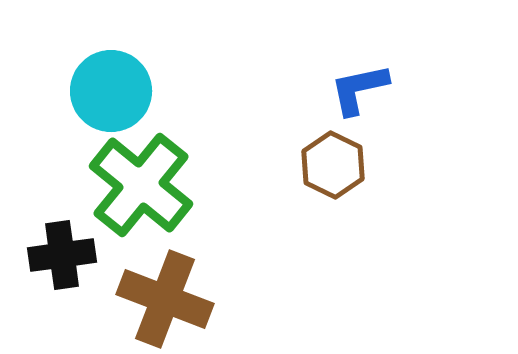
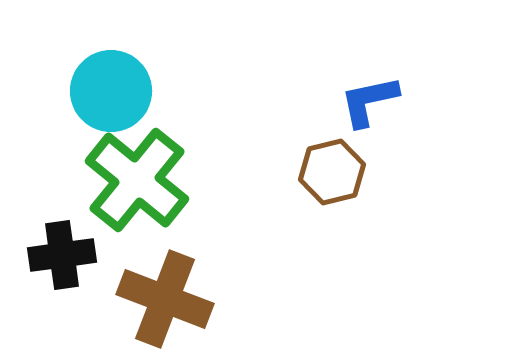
blue L-shape: moved 10 px right, 12 px down
brown hexagon: moved 1 px left, 7 px down; rotated 20 degrees clockwise
green cross: moved 4 px left, 5 px up
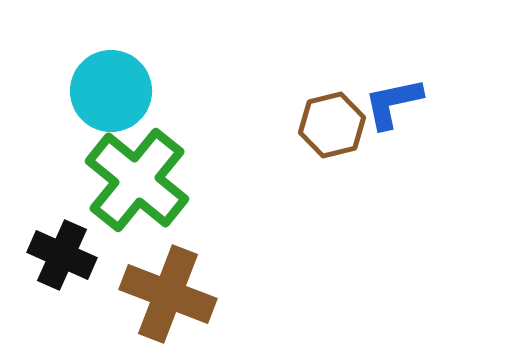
blue L-shape: moved 24 px right, 2 px down
brown hexagon: moved 47 px up
black cross: rotated 32 degrees clockwise
brown cross: moved 3 px right, 5 px up
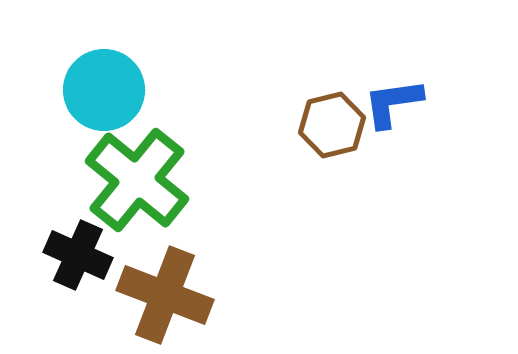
cyan circle: moved 7 px left, 1 px up
blue L-shape: rotated 4 degrees clockwise
black cross: moved 16 px right
brown cross: moved 3 px left, 1 px down
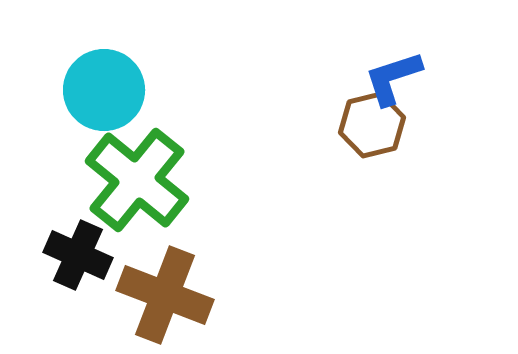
blue L-shape: moved 25 px up; rotated 10 degrees counterclockwise
brown hexagon: moved 40 px right
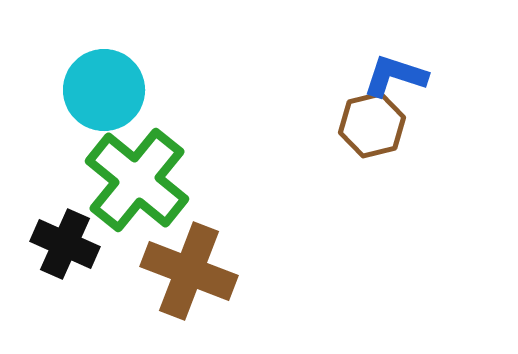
blue L-shape: moved 2 px right, 2 px up; rotated 36 degrees clockwise
black cross: moved 13 px left, 11 px up
brown cross: moved 24 px right, 24 px up
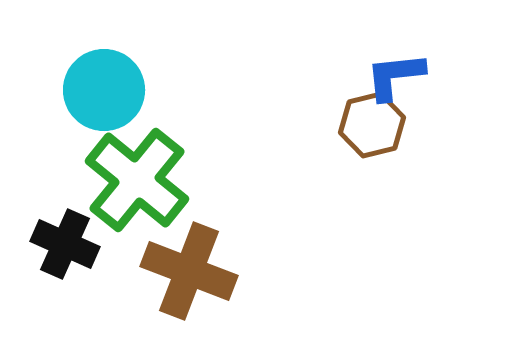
blue L-shape: rotated 24 degrees counterclockwise
